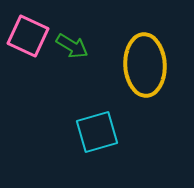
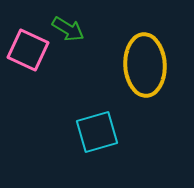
pink square: moved 14 px down
green arrow: moved 4 px left, 17 px up
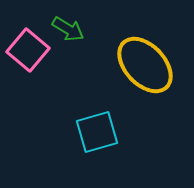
pink square: rotated 15 degrees clockwise
yellow ellipse: rotated 40 degrees counterclockwise
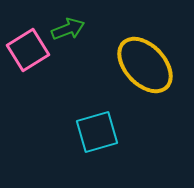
green arrow: rotated 52 degrees counterclockwise
pink square: rotated 18 degrees clockwise
